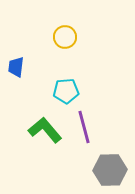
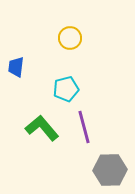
yellow circle: moved 5 px right, 1 px down
cyan pentagon: moved 2 px up; rotated 10 degrees counterclockwise
green L-shape: moved 3 px left, 2 px up
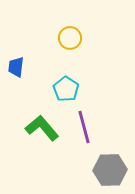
cyan pentagon: rotated 25 degrees counterclockwise
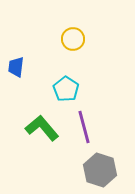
yellow circle: moved 3 px right, 1 px down
gray hexagon: moved 10 px left; rotated 20 degrees clockwise
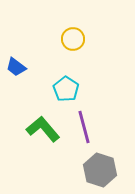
blue trapezoid: rotated 60 degrees counterclockwise
green L-shape: moved 1 px right, 1 px down
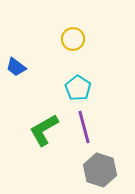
cyan pentagon: moved 12 px right, 1 px up
green L-shape: moved 1 px right, 1 px down; rotated 80 degrees counterclockwise
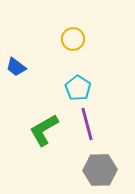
purple line: moved 3 px right, 3 px up
gray hexagon: rotated 20 degrees counterclockwise
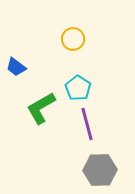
green L-shape: moved 3 px left, 22 px up
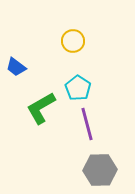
yellow circle: moved 2 px down
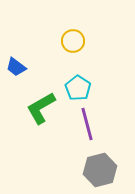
gray hexagon: rotated 12 degrees counterclockwise
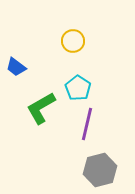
purple line: rotated 28 degrees clockwise
